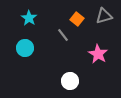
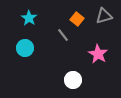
white circle: moved 3 px right, 1 px up
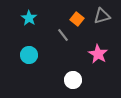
gray triangle: moved 2 px left
cyan circle: moved 4 px right, 7 px down
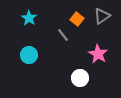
gray triangle: rotated 18 degrees counterclockwise
white circle: moved 7 px right, 2 px up
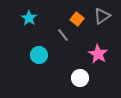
cyan circle: moved 10 px right
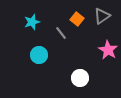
cyan star: moved 3 px right, 4 px down; rotated 21 degrees clockwise
gray line: moved 2 px left, 2 px up
pink star: moved 10 px right, 4 px up
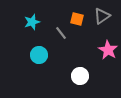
orange square: rotated 24 degrees counterclockwise
white circle: moved 2 px up
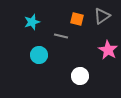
gray line: moved 3 px down; rotated 40 degrees counterclockwise
